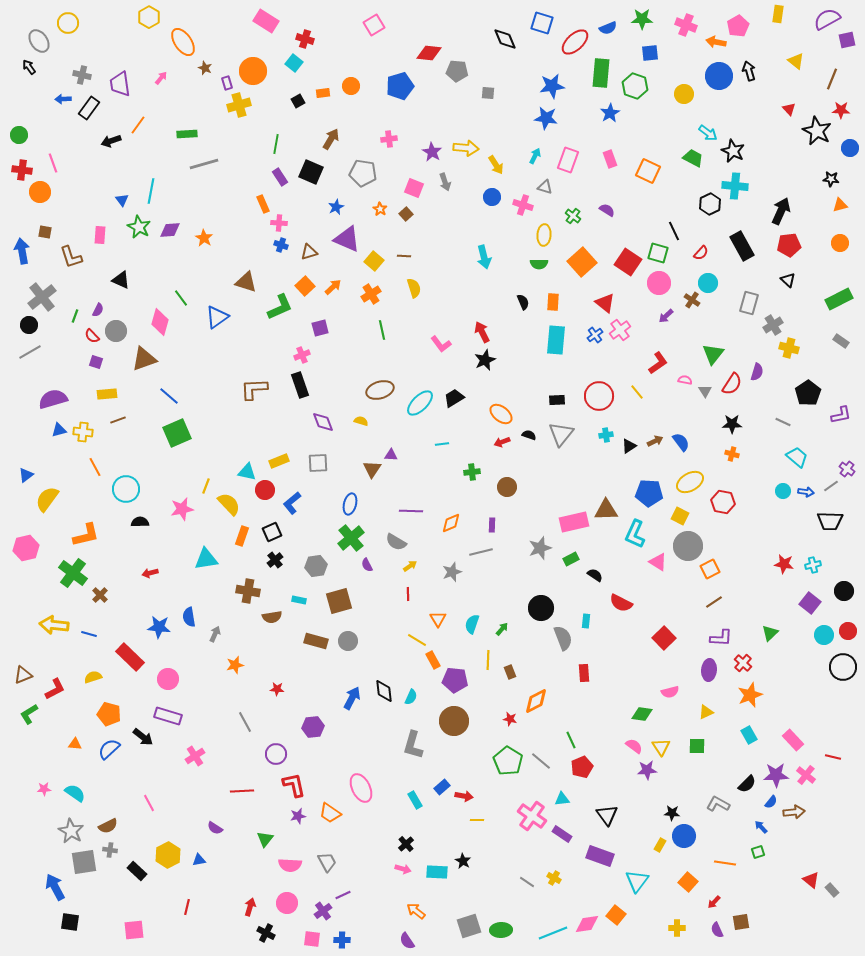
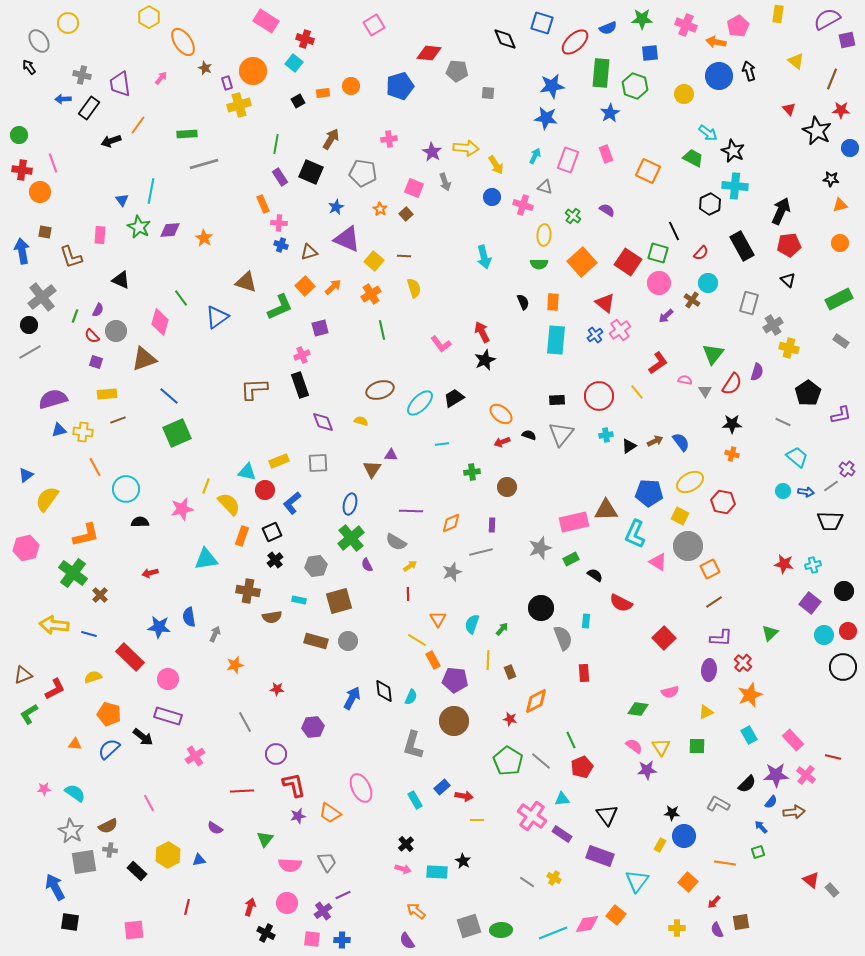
pink rectangle at (610, 159): moved 4 px left, 5 px up
green diamond at (642, 714): moved 4 px left, 5 px up
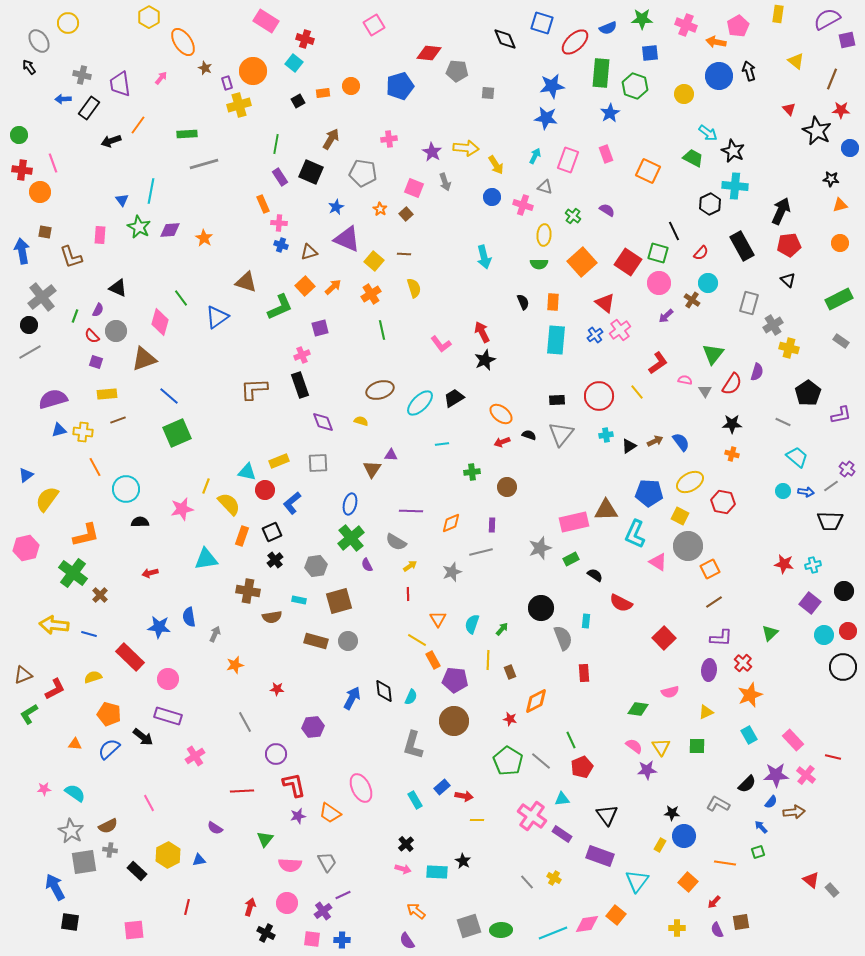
brown line at (404, 256): moved 2 px up
black triangle at (121, 280): moved 3 px left, 8 px down
gray line at (527, 882): rotated 14 degrees clockwise
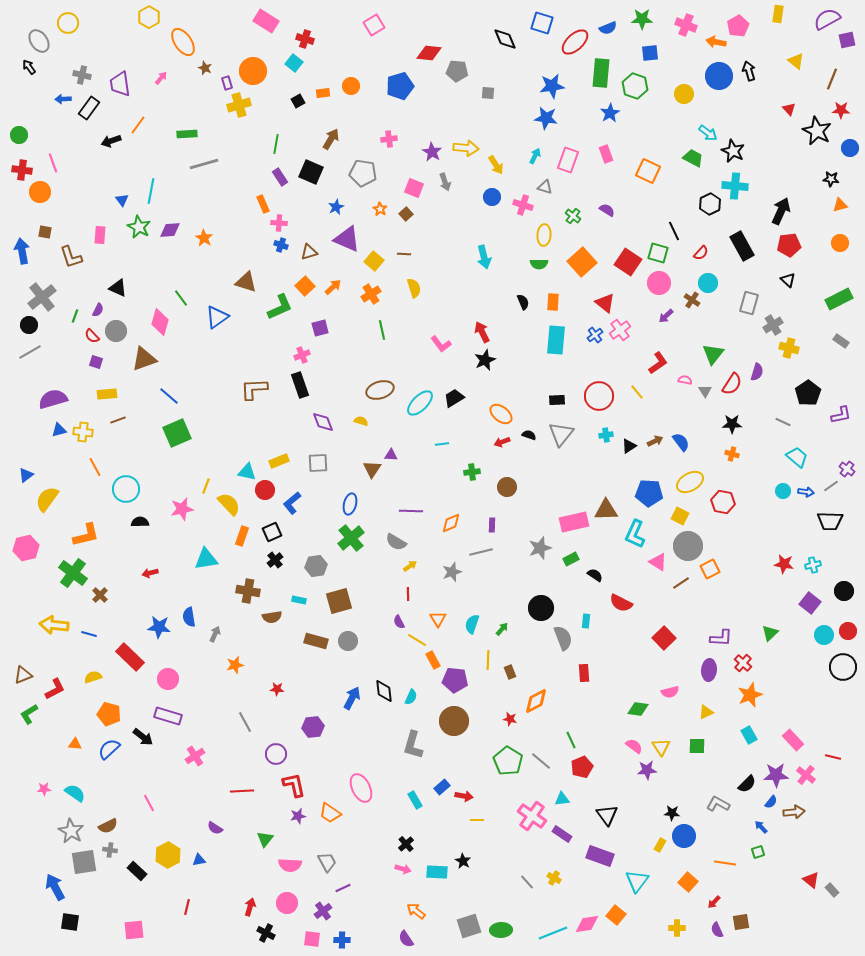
purple semicircle at (367, 565): moved 32 px right, 57 px down
brown line at (714, 602): moved 33 px left, 19 px up
purple line at (343, 895): moved 7 px up
purple semicircle at (407, 941): moved 1 px left, 2 px up
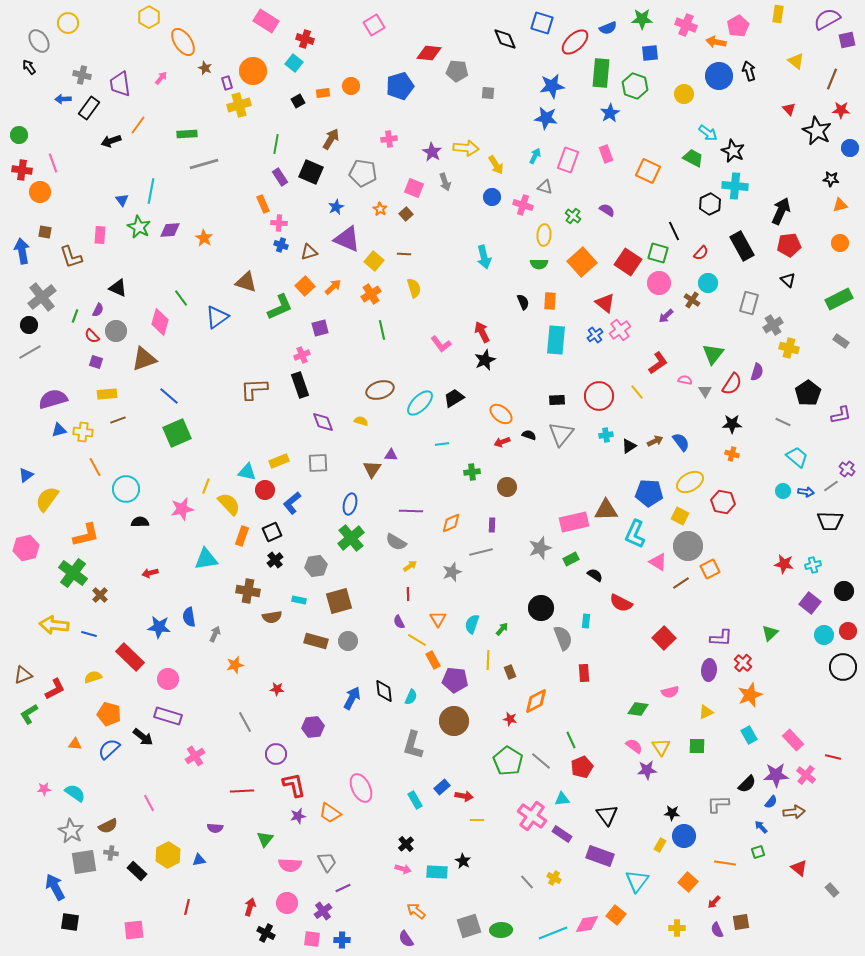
orange rectangle at (553, 302): moved 3 px left, 1 px up
gray L-shape at (718, 804): rotated 30 degrees counterclockwise
purple semicircle at (215, 828): rotated 28 degrees counterclockwise
gray cross at (110, 850): moved 1 px right, 3 px down
red triangle at (811, 880): moved 12 px left, 12 px up
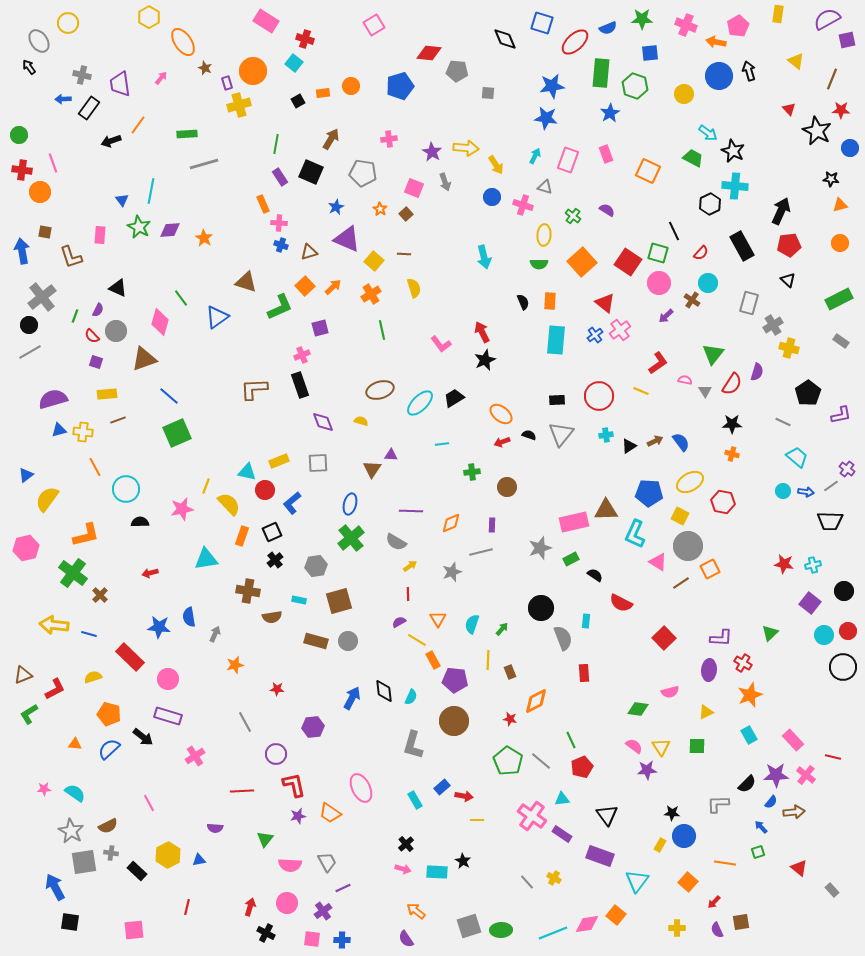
yellow line at (637, 392): moved 4 px right, 1 px up; rotated 28 degrees counterclockwise
purple semicircle at (399, 622): rotated 88 degrees clockwise
red cross at (743, 663): rotated 12 degrees counterclockwise
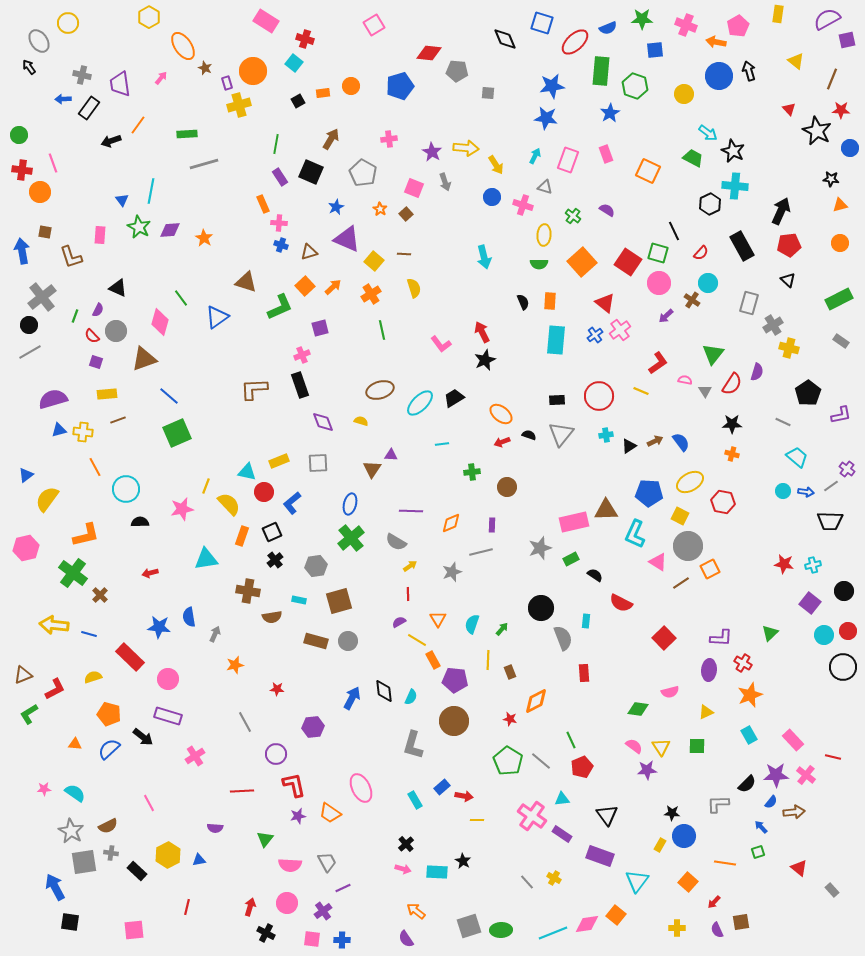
orange ellipse at (183, 42): moved 4 px down
blue square at (650, 53): moved 5 px right, 3 px up
green rectangle at (601, 73): moved 2 px up
gray pentagon at (363, 173): rotated 20 degrees clockwise
red circle at (265, 490): moved 1 px left, 2 px down
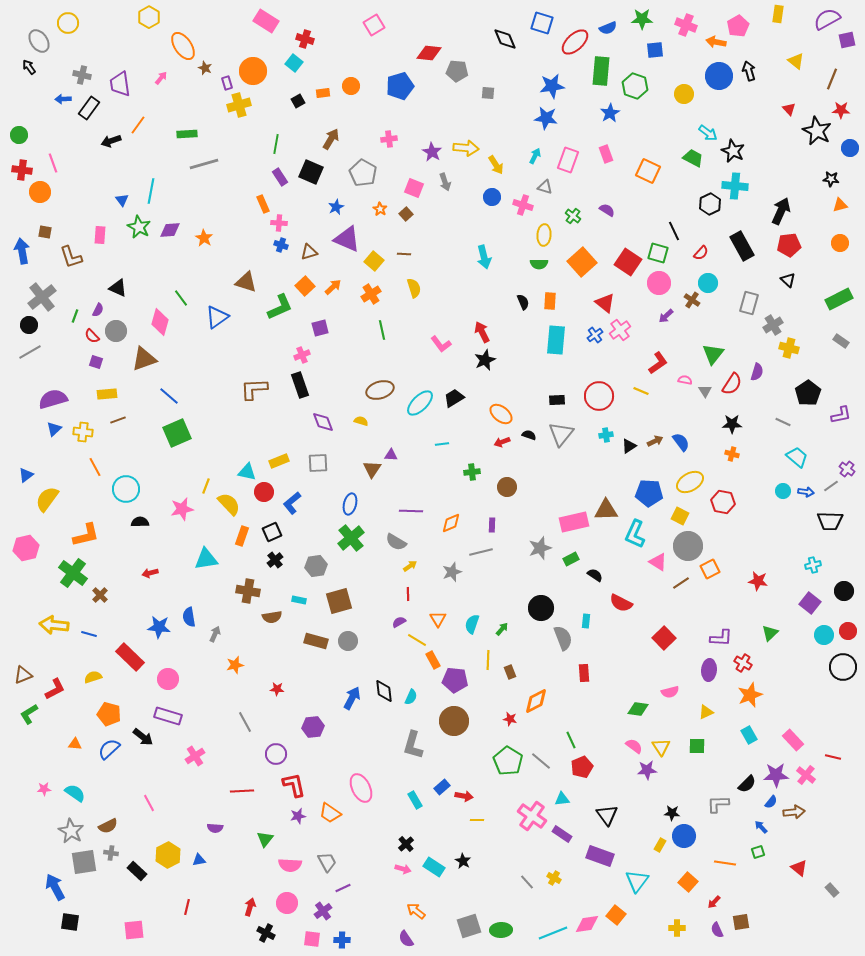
blue triangle at (59, 430): moved 5 px left, 1 px up; rotated 28 degrees counterclockwise
red star at (784, 564): moved 26 px left, 17 px down
cyan rectangle at (437, 872): moved 3 px left, 5 px up; rotated 30 degrees clockwise
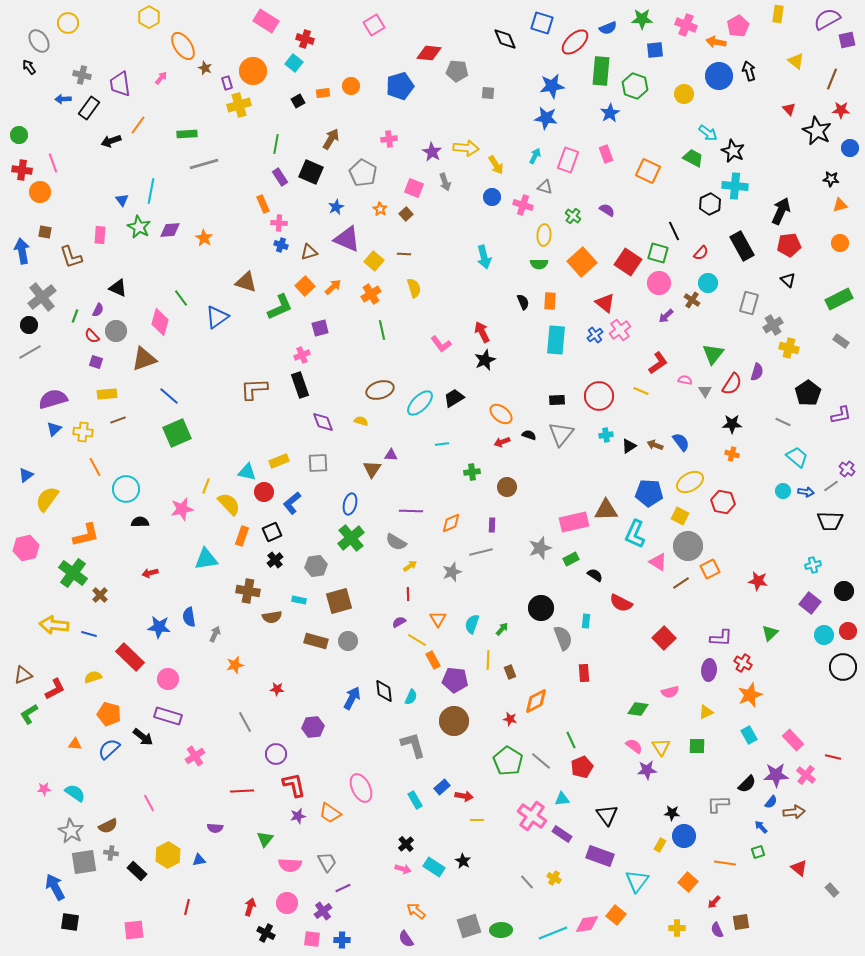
brown arrow at (655, 441): moved 4 px down; rotated 133 degrees counterclockwise
gray L-shape at (413, 745): rotated 148 degrees clockwise
